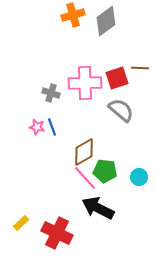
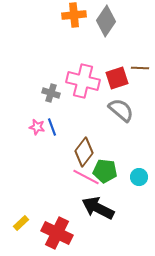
orange cross: moved 1 px right; rotated 10 degrees clockwise
gray diamond: rotated 20 degrees counterclockwise
pink cross: moved 2 px left, 2 px up; rotated 16 degrees clockwise
brown diamond: rotated 24 degrees counterclockwise
pink line: moved 1 px right, 1 px up; rotated 20 degrees counterclockwise
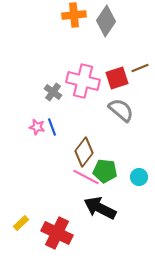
brown line: rotated 24 degrees counterclockwise
gray cross: moved 2 px right, 1 px up; rotated 18 degrees clockwise
black arrow: moved 2 px right
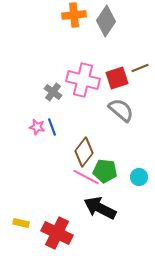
pink cross: moved 1 px up
yellow rectangle: rotated 56 degrees clockwise
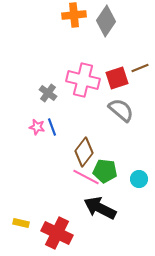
gray cross: moved 5 px left, 1 px down
cyan circle: moved 2 px down
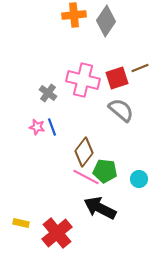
red cross: rotated 24 degrees clockwise
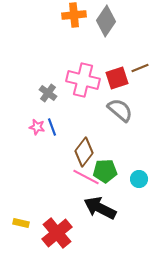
gray semicircle: moved 1 px left
green pentagon: rotated 10 degrees counterclockwise
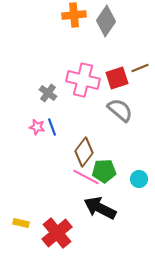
green pentagon: moved 1 px left
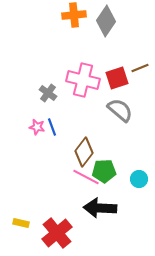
black arrow: rotated 24 degrees counterclockwise
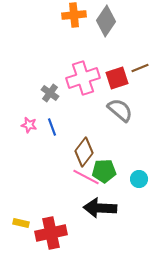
pink cross: moved 2 px up; rotated 32 degrees counterclockwise
gray cross: moved 2 px right
pink star: moved 8 px left, 2 px up
red cross: moved 6 px left; rotated 28 degrees clockwise
